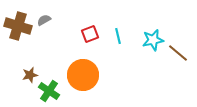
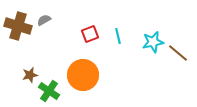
cyan star: moved 2 px down
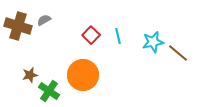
red square: moved 1 px right, 1 px down; rotated 24 degrees counterclockwise
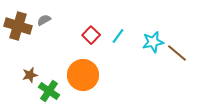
cyan line: rotated 49 degrees clockwise
brown line: moved 1 px left
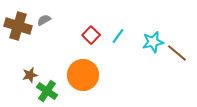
green cross: moved 2 px left
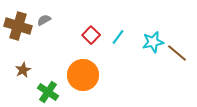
cyan line: moved 1 px down
brown star: moved 7 px left, 5 px up; rotated 14 degrees counterclockwise
green cross: moved 1 px right, 1 px down
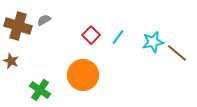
brown star: moved 12 px left, 9 px up; rotated 21 degrees counterclockwise
green cross: moved 8 px left, 2 px up
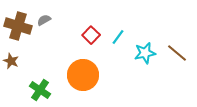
cyan star: moved 8 px left, 11 px down
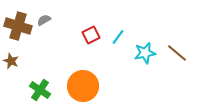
red square: rotated 18 degrees clockwise
orange circle: moved 11 px down
